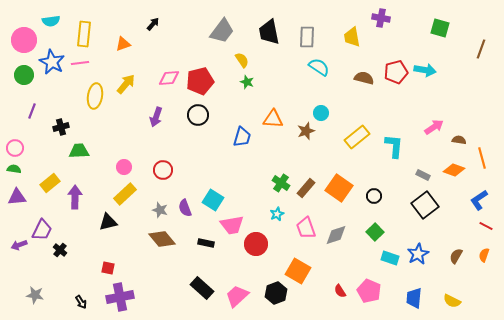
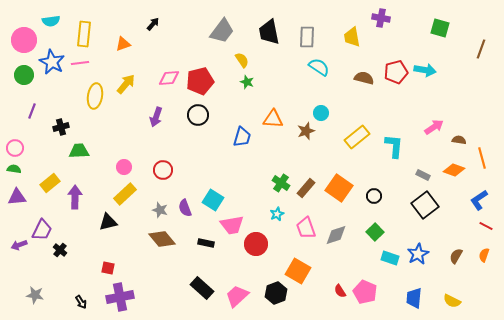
pink pentagon at (369, 291): moved 4 px left, 1 px down
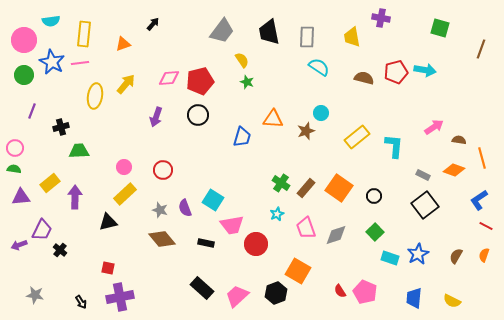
purple triangle at (17, 197): moved 4 px right
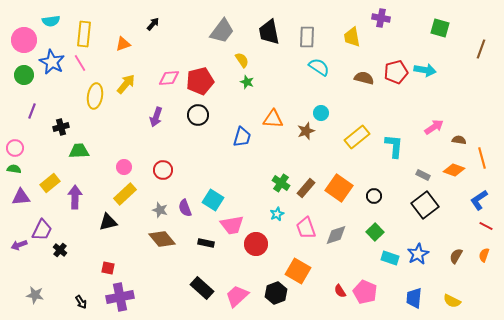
pink line at (80, 63): rotated 66 degrees clockwise
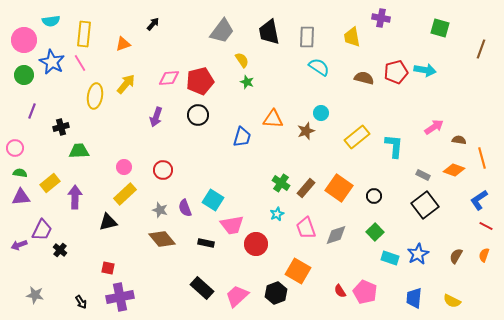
green semicircle at (14, 169): moved 6 px right, 4 px down
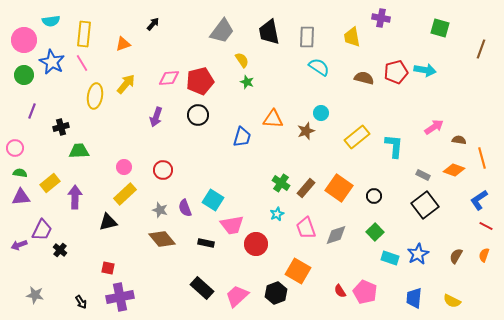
pink line at (80, 63): moved 2 px right
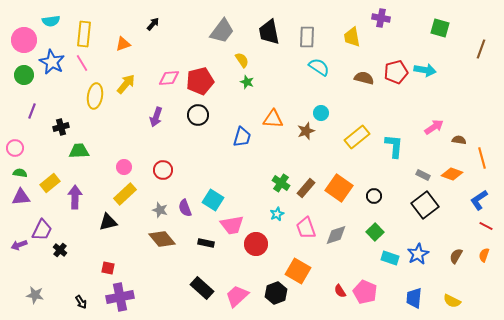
orange diamond at (454, 170): moved 2 px left, 4 px down
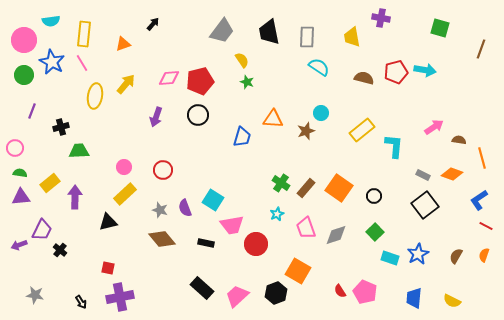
yellow rectangle at (357, 137): moved 5 px right, 7 px up
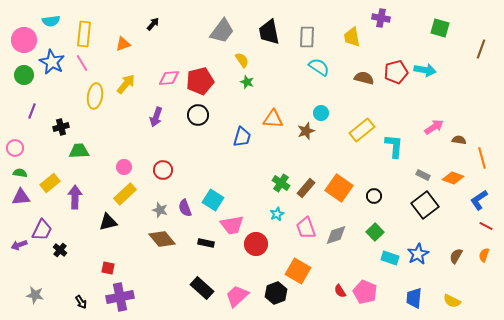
orange diamond at (452, 174): moved 1 px right, 4 px down
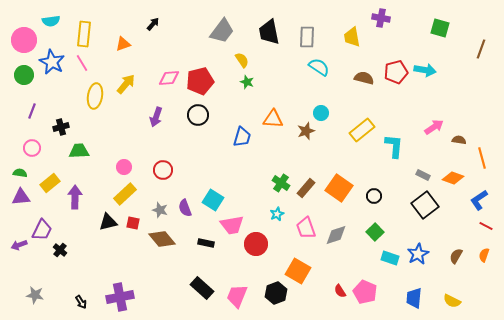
pink circle at (15, 148): moved 17 px right
red square at (108, 268): moved 25 px right, 45 px up
pink trapezoid at (237, 296): rotated 25 degrees counterclockwise
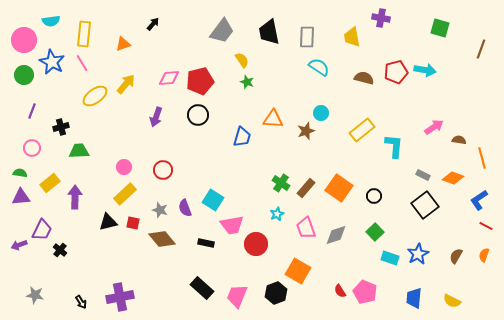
yellow ellipse at (95, 96): rotated 45 degrees clockwise
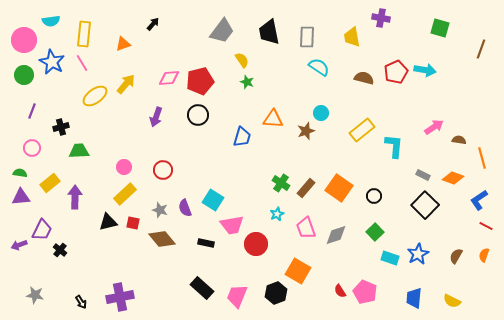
red pentagon at (396, 72): rotated 10 degrees counterclockwise
black square at (425, 205): rotated 8 degrees counterclockwise
